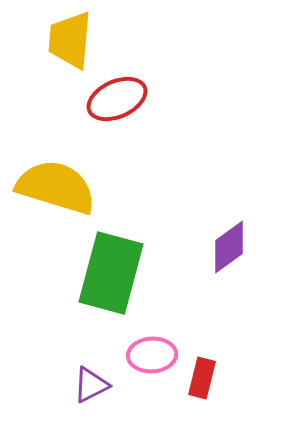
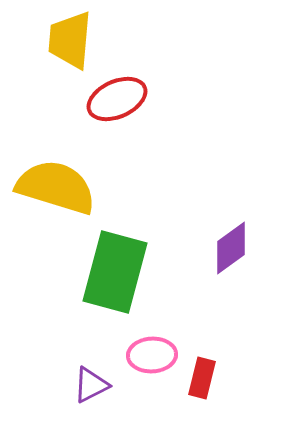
purple diamond: moved 2 px right, 1 px down
green rectangle: moved 4 px right, 1 px up
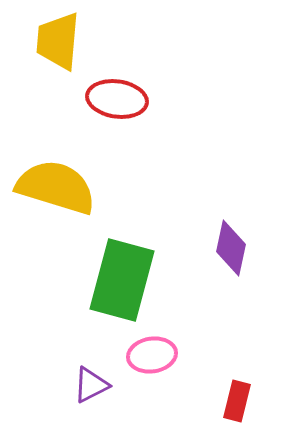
yellow trapezoid: moved 12 px left, 1 px down
red ellipse: rotated 32 degrees clockwise
purple diamond: rotated 42 degrees counterclockwise
green rectangle: moved 7 px right, 8 px down
pink ellipse: rotated 6 degrees counterclockwise
red rectangle: moved 35 px right, 23 px down
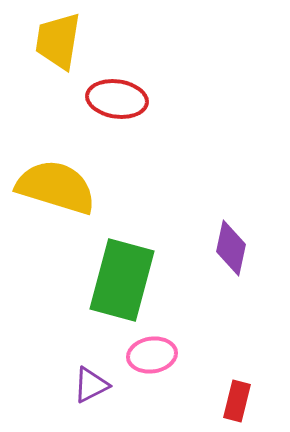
yellow trapezoid: rotated 4 degrees clockwise
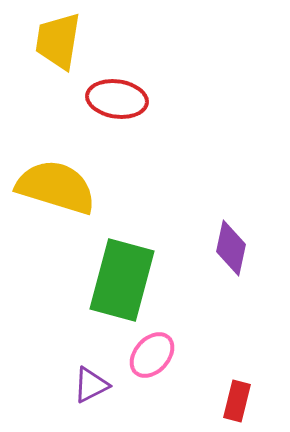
pink ellipse: rotated 39 degrees counterclockwise
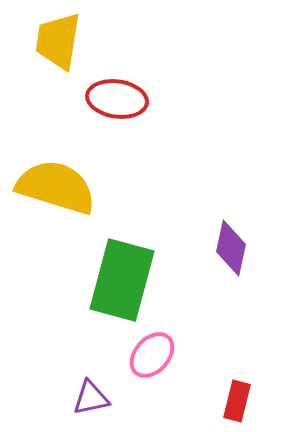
purple triangle: moved 13 px down; rotated 15 degrees clockwise
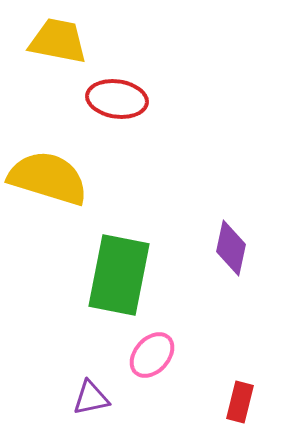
yellow trapezoid: rotated 92 degrees clockwise
yellow semicircle: moved 8 px left, 9 px up
green rectangle: moved 3 px left, 5 px up; rotated 4 degrees counterclockwise
red rectangle: moved 3 px right, 1 px down
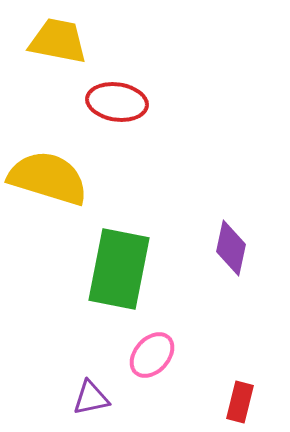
red ellipse: moved 3 px down
green rectangle: moved 6 px up
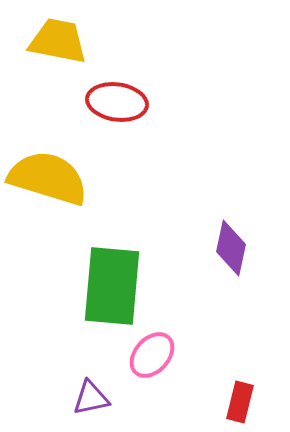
green rectangle: moved 7 px left, 17 px down; rotated 6 degrees counterclockwise
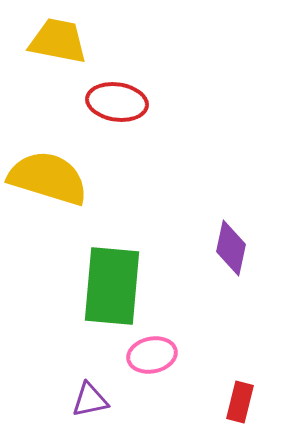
pink ellipse: rotated 36 degrees clockwise
purple triangle: moved 1 px left, 2 px down
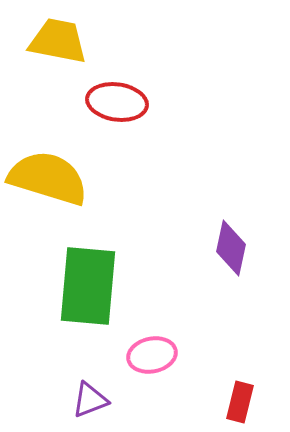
green rectangle: moved 24 px left
purple triangle: rotated 9 degrees counterclockwise
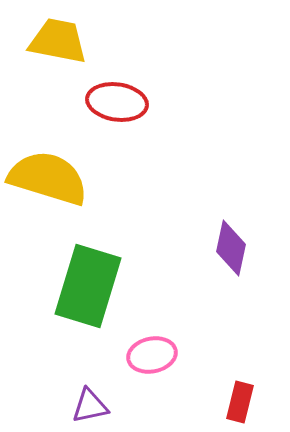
green rectangle: rotated 12 degrees clockwise
purple triangle: moved 6 px down; rotated 9 degrees clockwise
